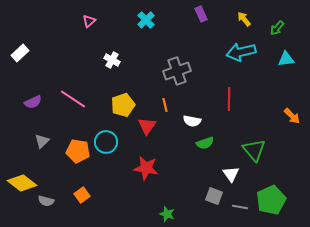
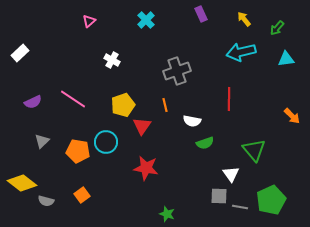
red triangle: moved 5 px left
gray square: moved 5 px right; rotated 18 degrees counterclockwise
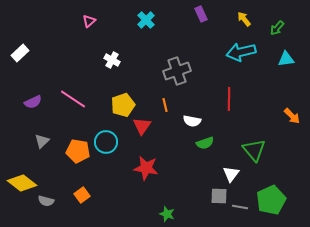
white triangle: rotated 12 degrees clockwise
